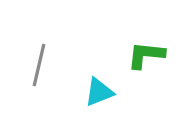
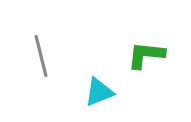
gray line: moved 2 px right, 9 px up; rotated 27 degrees counterclockwise
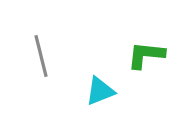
cyan triangle: moved 1 px right, 1 px up
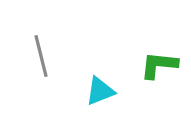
green L-shape: moved 13 px right, 10 px down
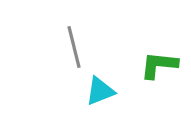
gray line: moved 33 px right, 9 px up
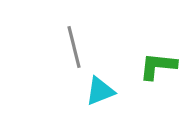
green L-shape: moved 1 px left, 1 px down
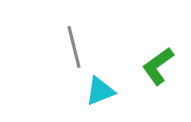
green L-shape: rotated 42 degrees counterclockwise
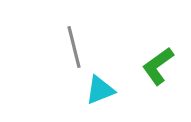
cyan triangle: moved 1 px up
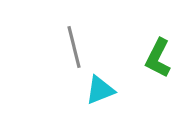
green L-shape: moved 8 px up; rotated 27 degrees counterclockwise
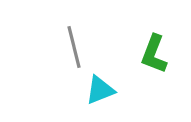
green L-shape: moved 4 px left, 4 px up; rotated 6 degrees counterclockwise
